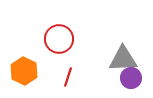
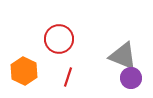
gray triangle: moved 3 px up; rotated 24 degrees clockwise
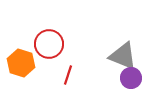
red circle: moved 10 px left, 5 px down
orange hexagon: moved 3 px left, 8 px up; rotated 8 degrees counterclockwise
red line: moved 2 px up
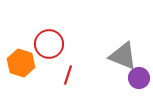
purple circle: moved 8 px right
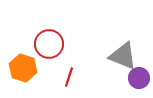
orange hexagon: moved 2 px right, 5 px down
red line: moved 1 px right, 2 px down
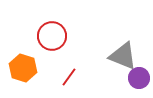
red circle: moved 3 px right, 8 px up
red line: rotated 18 degrees clockwise
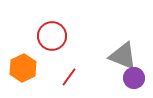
orange hexagon: rotated 16 degrees clockwise
purple circle: moved 5 px left
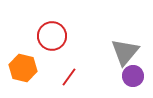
gray triangle: moved 2 px right, 4 px up; rotated 48 degrees clockwise
orange hexagon: rotated 20 degrees counterclockwise
purple circle: moved 1 px left, 2 px up
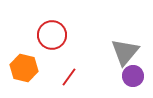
red circle: moved 1 px up
orange hexagon: moved 1 px right
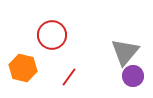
orange hexagon: moved 1 px left
